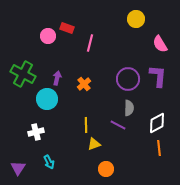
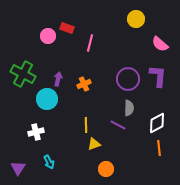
pink semicircle: rotated 18 degrees counterclockwise
purple arrow: moved 1 px right, 1 px down
orange cross: rotated 16 degrees clockwise
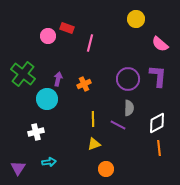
green cross: rotated 10 degrees clockwise
yellow line: moved 7 px right, 6 px up
cyan arrow: rotated 72 degrees counterclockwise
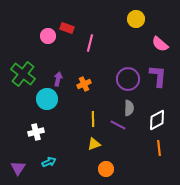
white diamond: moved 3 px up
cyan arrow: rotated 16 degrees counterclockwise
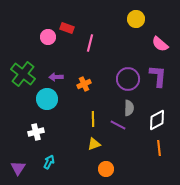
pink circle: moved 1 px down
purple arrow: moved 2 px left, 2 px up; rotated 104 degrees counterclockwise
cyan arrow: rotated 40 degrees counterclockwise
